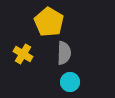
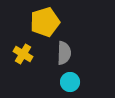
yellow pentagon: moved 4 px left; rotated 24 degrees clockwise
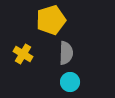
yellow pentagon: moved 6 px right, 2 px up
gray semicircle: moved 2 px right
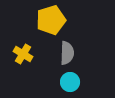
gray semicircle: moved 1 px right
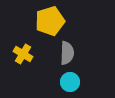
yellow pentagon: moved 1 px left, 1 px down
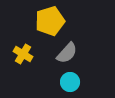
gray semicircle: rotated 40 degrees clockwise
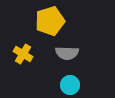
gray semicircle: rotated 50 degrees clockwise
cyan circle: moved 3 px down
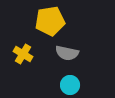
yellow pentagon: rotated 8 degrees clockwise
gray semicircle: rotated 10 degrees clockwise
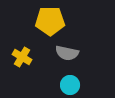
yellow pentagon: rotated 8 degrees clockwise
yellow cross: moved 1 px left, 3 px down
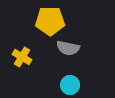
gray semicircle: moved 1 px right, 5 px up
